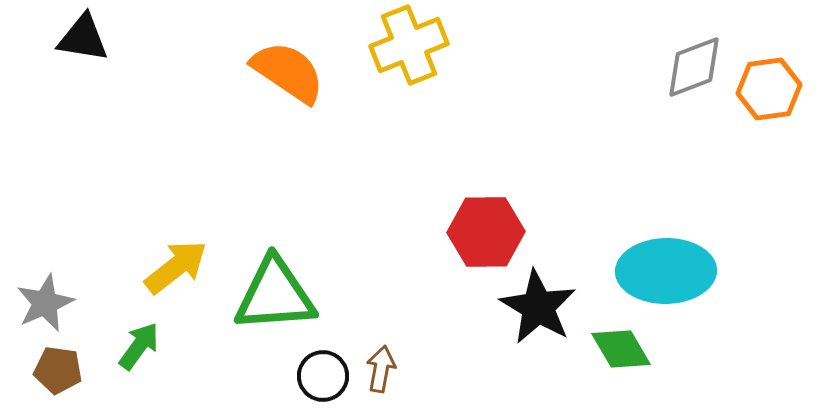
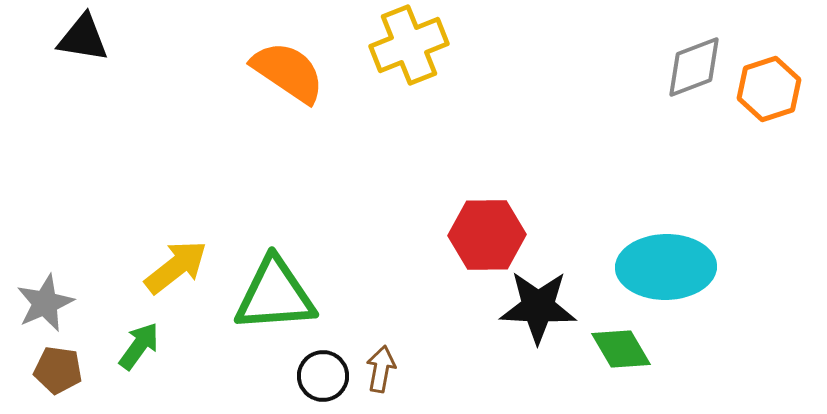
orange hexagon: rotated 10 degrees counterclockwise
red hexagon: moved 1 px right, 3 px down
cyan ellipse: moved 4 px up
black star: rotated 28 degrees counterclockwise
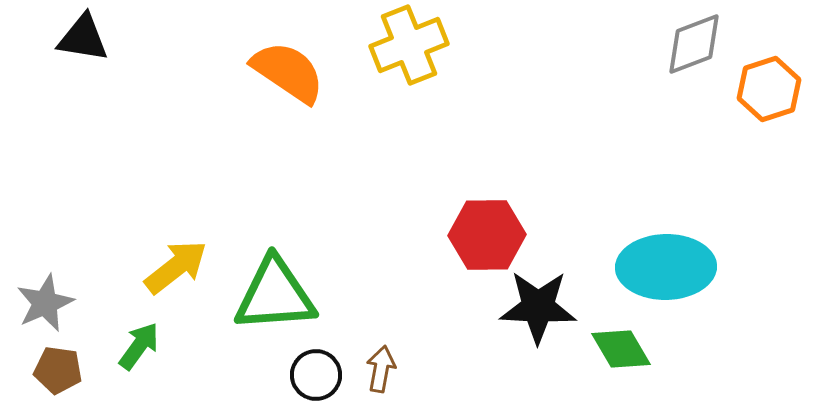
gray diamond: moved 23 px up
black circle: moved 7 px left, 1 px up
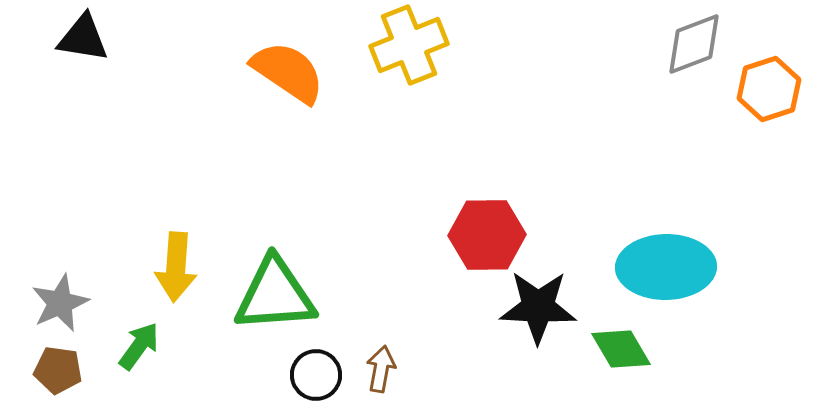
yellow arrow: rotated 132 degrees clockwise
gray star: moved 15 px right
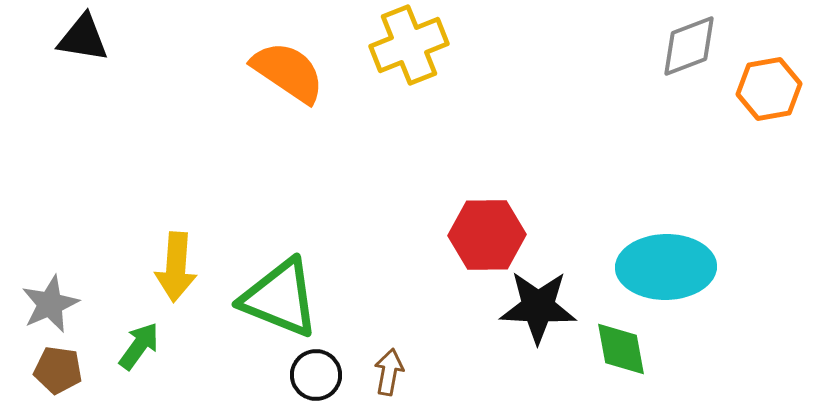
gray diamond: moved 5 px left, 2 px down
orange hexagon: rotated 8 degrees clockwise
green triangle: moved 5 px right, 3 px down; rotated 26 degrees clockwise
gray star: moved 10 px left, 1 px down
green diamond: rotated 20 degrees clockwise
brown arrow: moved 8 px right, 3 px down
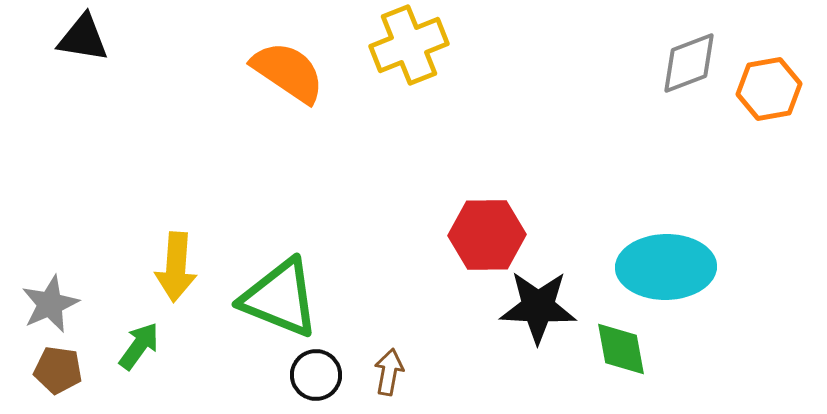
gray diamond: moved 17 px down
